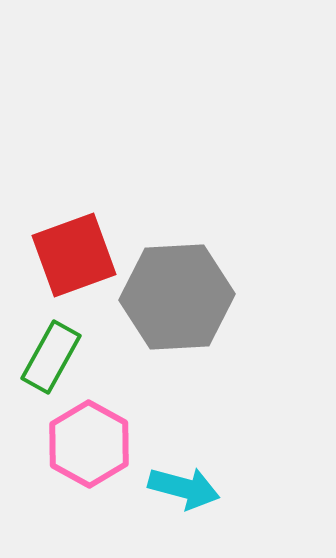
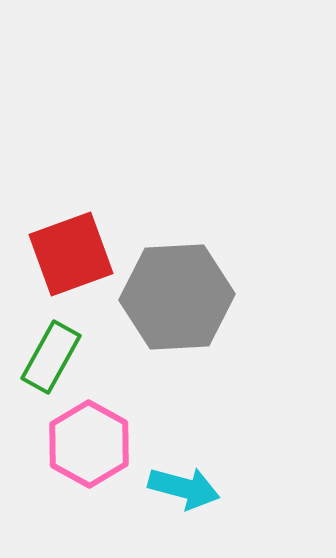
red square: moved 3 px left, 1 px up
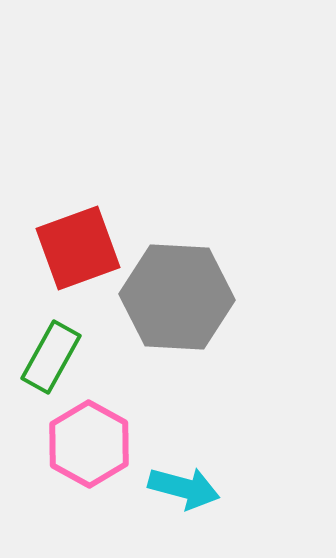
red square: moved 7 px right, 6 px up
gray hexagon: rotated 6 degrees clockwise
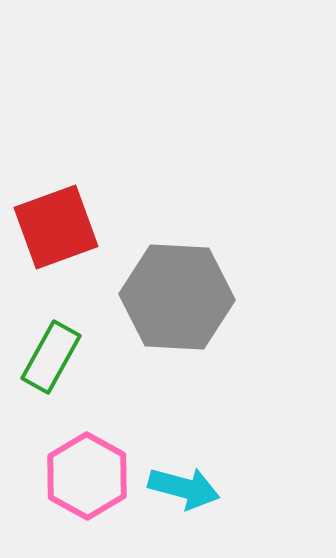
red square: moved 22 px left, 21 px up
pink hexagon: moved 2 px left, 32 px down
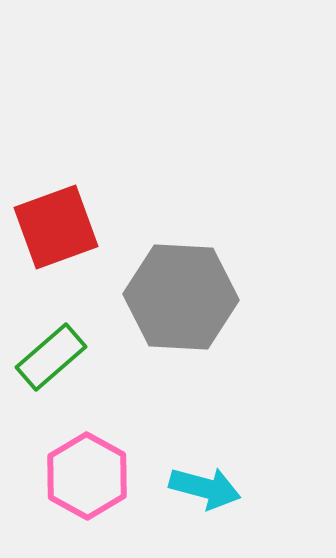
gray hexagon: moved 4 px right
green rectangle: rotated 20 degrees clockwise
cyan arrow: moved 21 px right
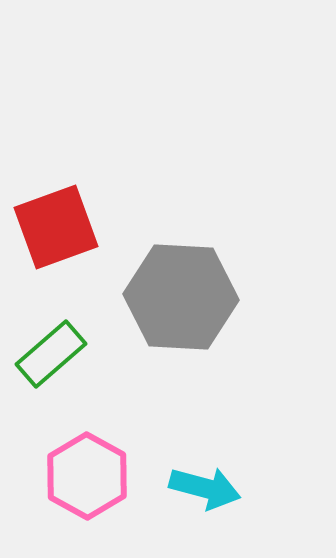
green rectangle: moved 3 px up
